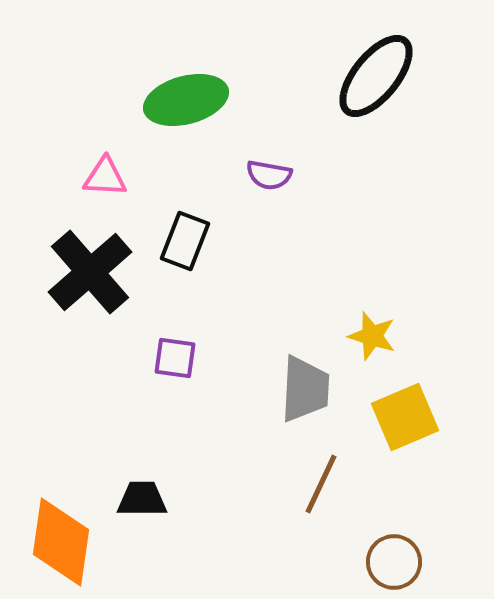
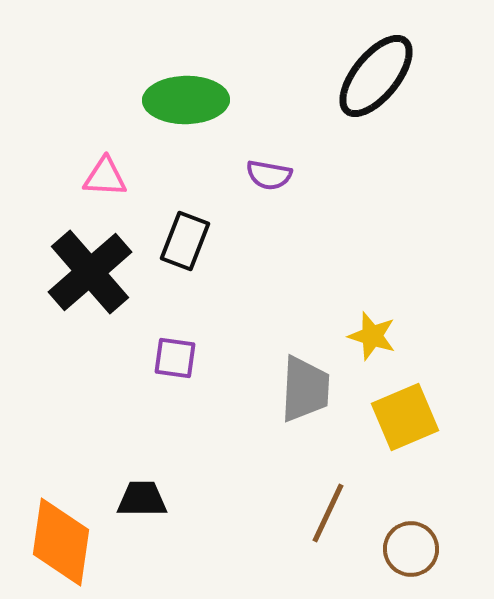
green ellipse: rotated 14 degrees clockwise
brown line: moved 7 px right, 29 px down
brown circle: moved 17 px right, 13 px up
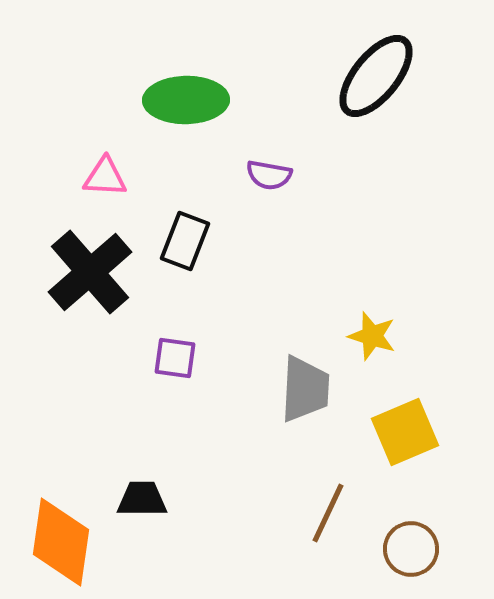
yellow square: moved 15 px down
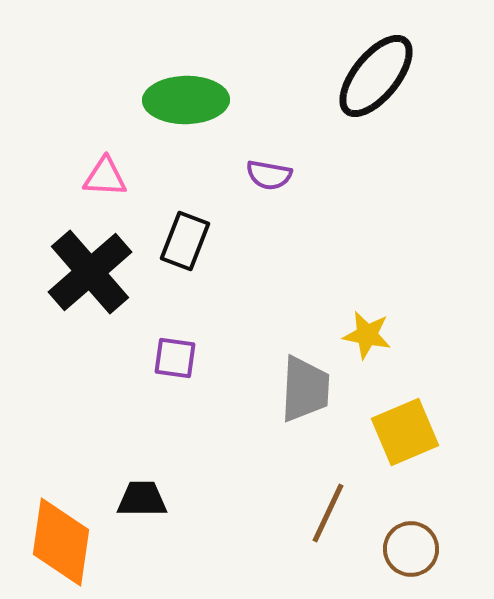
yellow star: moved 5 px left, 1 px up; rotated 6 degrees counterclockwise
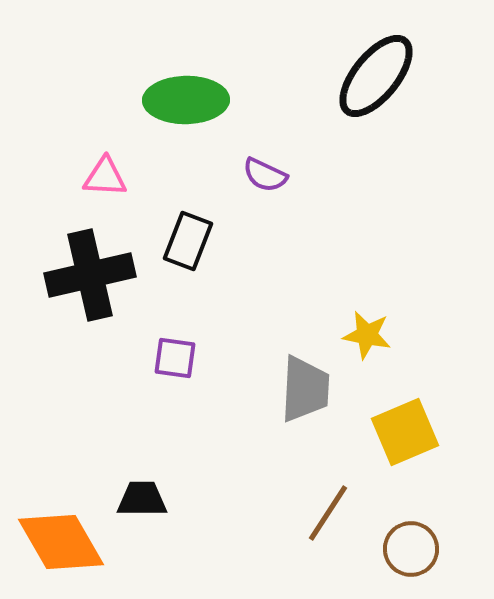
purple semicircle: moved 4 px left; rotated 15 degrees clockwise
black rectangle: moved 3 px right
black cross: moved 3 px down; rotated 28 degrees clockwise
brown line: rotated 8 degrees clockwise
orange diamond: rotated 38 degrees counterclockwise
